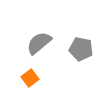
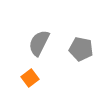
gray semicircle: rotated 24 degrees counterclockwise
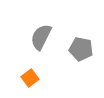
gray semicircle: moved 2 px right, 6 px up
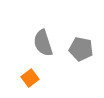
gray semicircle: moved 2 px right, 6 px down; rotated 44 degrees counterclockwise
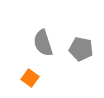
orange square: rotated 18 degrees counterclockwise
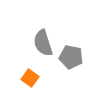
gray pentagon: moved 10 px left, 8 px down
